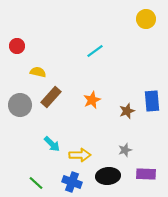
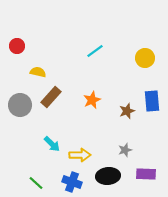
yellow circle: moved 1 px left, 39 px down
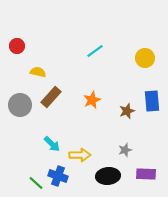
blue cross: moved 14 px left, 6 px up
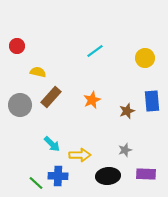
blue cross: rotated 18 degrees counterclockwise
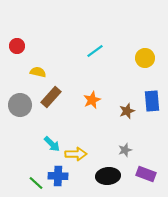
yellow arrow: moved 4 px left, 1 px up
purple rectangle: rotated 18 degrees clockwise
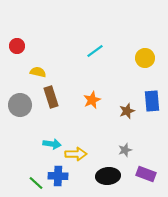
brown rectangle: rotated 60 degrees counterclockwise
cyan arrow: rotated 36 degrees counterclockwise
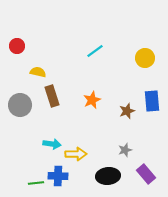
brown rectangle: moved 1 px right, 1 px up
purple rectangle: rotated 30 degrees clockwise
green line: rotated 49 degrees counterclockwise
